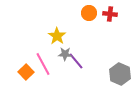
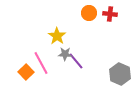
pink line: moved 2 px left, 1 px up
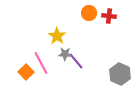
red cross: moved 1 px left, 2 px down
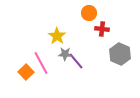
red cross: moved 7 px left, 13 px down
gray hexagon: moved 20 px up
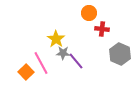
yellow star: moved 1 px left, 3 px down
gray star: moved 2 px left, 1 px up
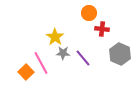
yellow star: moved 1 px left, 2 px up
purple line: moved 7 px right, 3 px up
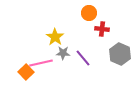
pink line: rotated 75 degrees counterclockwise
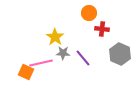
orange square: rotated 21 degrees counterclockwise
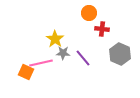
yellow star: moved 2 px down
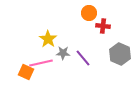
red cross: moved 1 px right, 3 px up
yellow star: moved 7 px left
